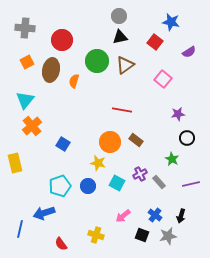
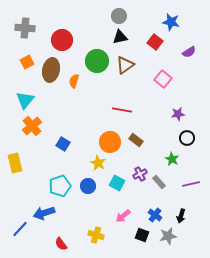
yellow star: rotated 14 degrees clockwise
blue line: rotated 30 degrees clockwise
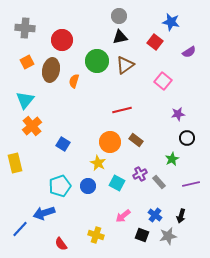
pink square: moved 2 px down
red line: rotated 24 degrees counterclockwise
green star: rotated 16 degrees clockwise
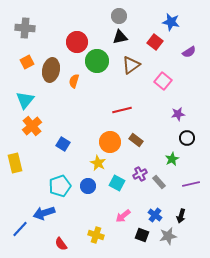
red circle: moved 15 px right, 2 px down
brown triangle: moved 6 px right
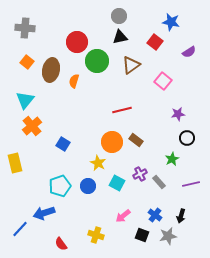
orange square: rotated 24 degrees counterclockwise
orange circle: moved 2 px right
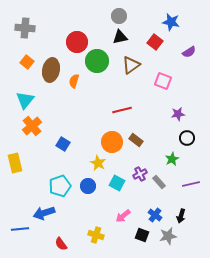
pink square: rotated 18 degrees counterclockwise
blue line: rotated 42 degrees clockwise
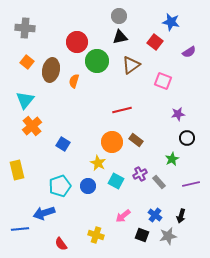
yellow rectangle: moved 2 px right, 7 px down
cyan square: moved 1 px left, 2 px up
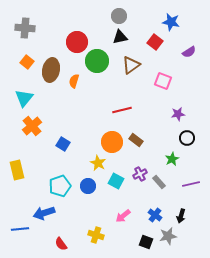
cyan triangle: moved 1 px left, 2 px up
black square: moved 4 px right, 7 px down
